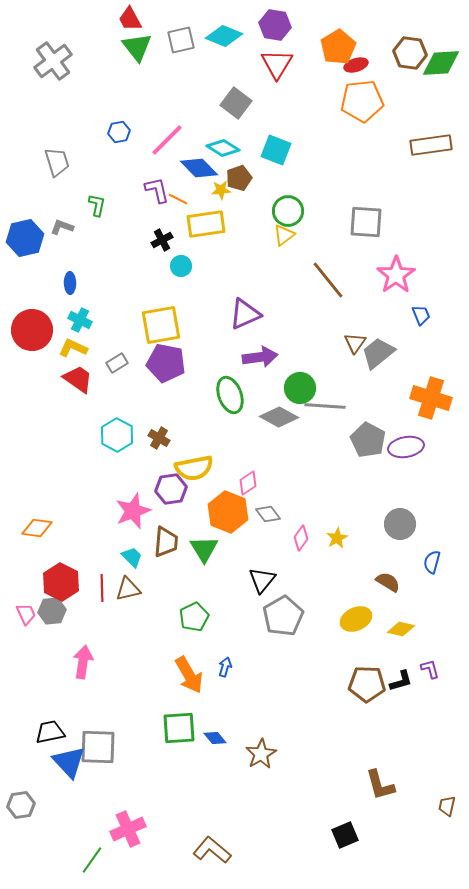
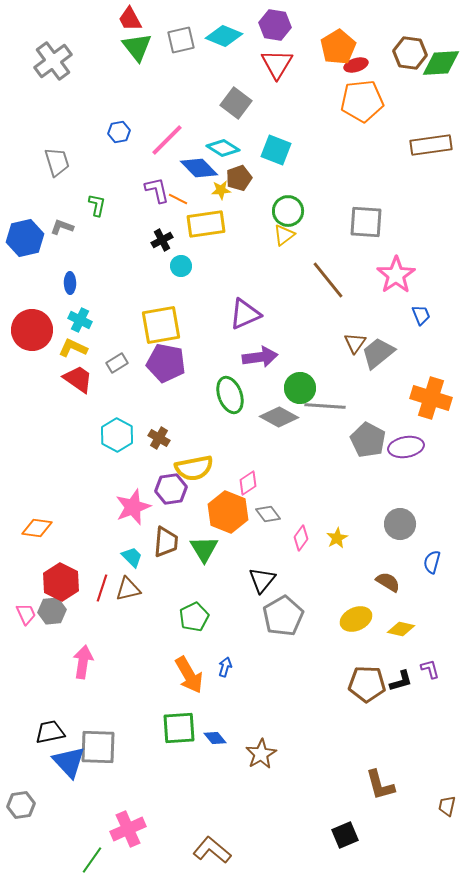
pink star at (133, 511): moved 4 px up
red line at (102, 588): rotated 20 degrees clockwise
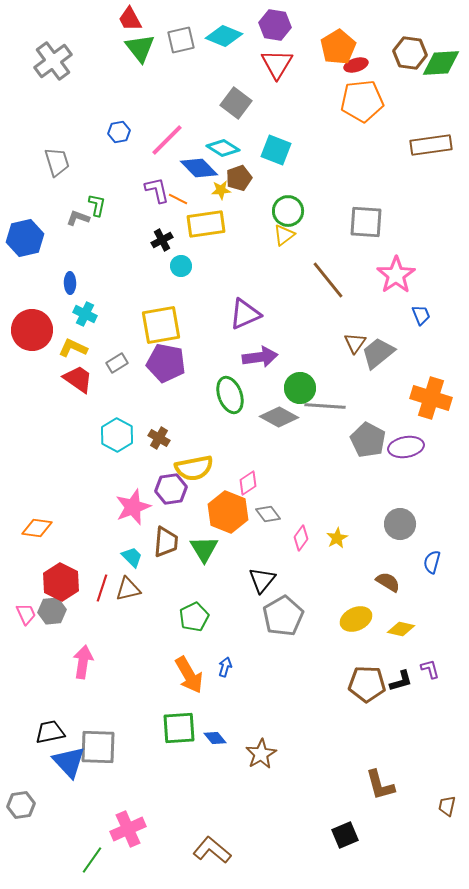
green triangle at (137, 47): moved 3 px right, 1 px down
gray L-shape at (62, 227): moved 16 px right, 9 px up
cyan cross at (80, 320): moved 5 px right, 6 px up
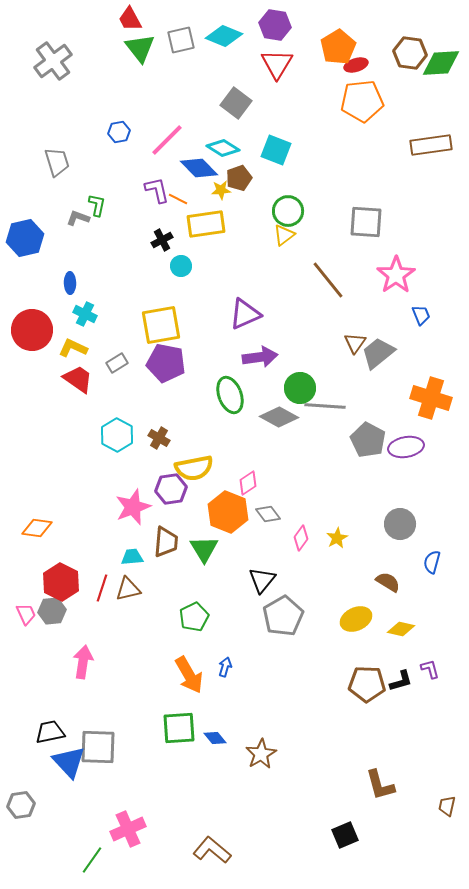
cyan trapezoid at (132, 557): rotated 50 degrees counterclockwise
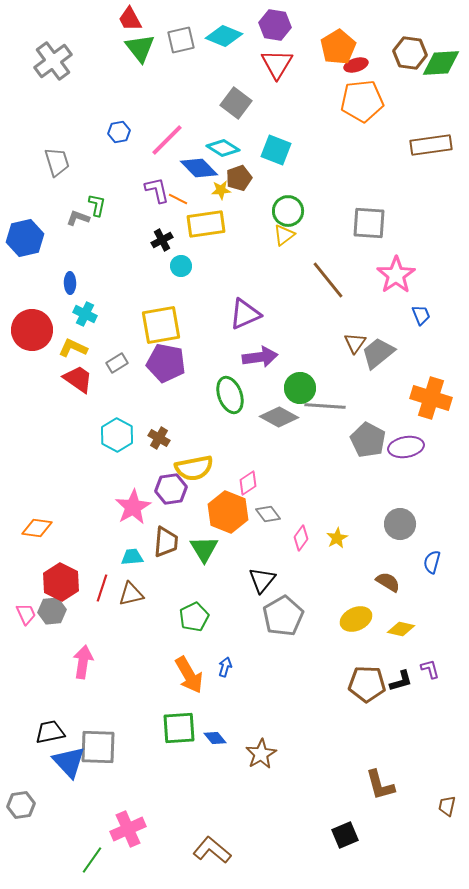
gray square at (366, 222): moved 3 px right, 1 px down
pink star at (133, 507): rotated 9 degrees counterclockwise
brown triangle at (128, 589): moved 3 px right, 5 px down
